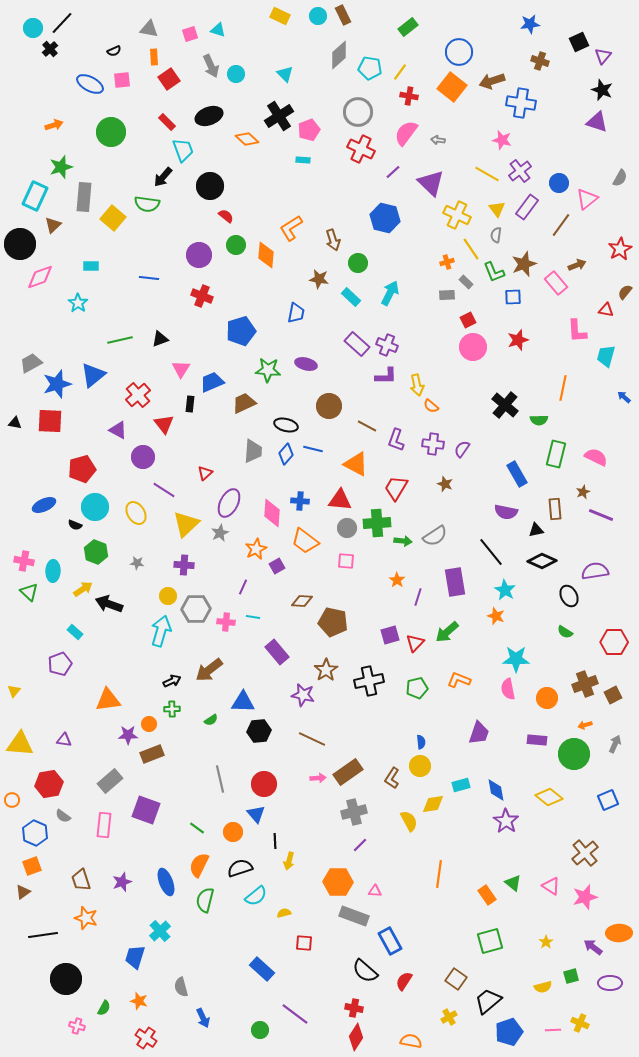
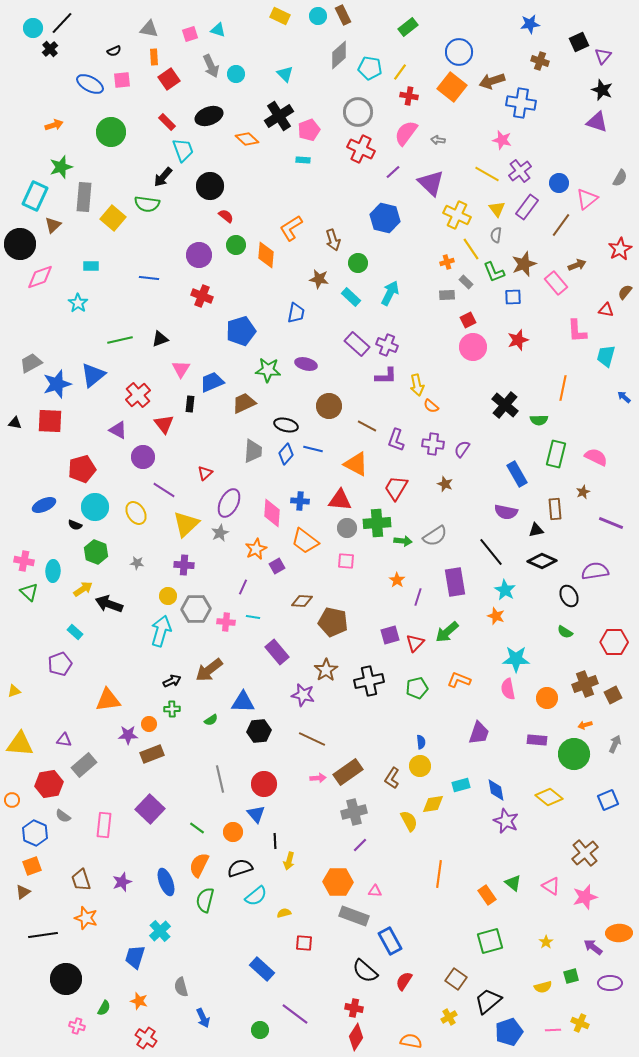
purple line at (601, 515): moved 10 px right, 8 px down
yellow triangle at (14, 691): rotated 32 degrees clockwise
gray rectangle at (110, 781): moved 26 px left, 16 px up
purple square at (146, 810): moved 4 px right, 1 px up; rotated 24 degrees clockwise
purple star at (506, 821): rotated 10 degrees counterclockwise
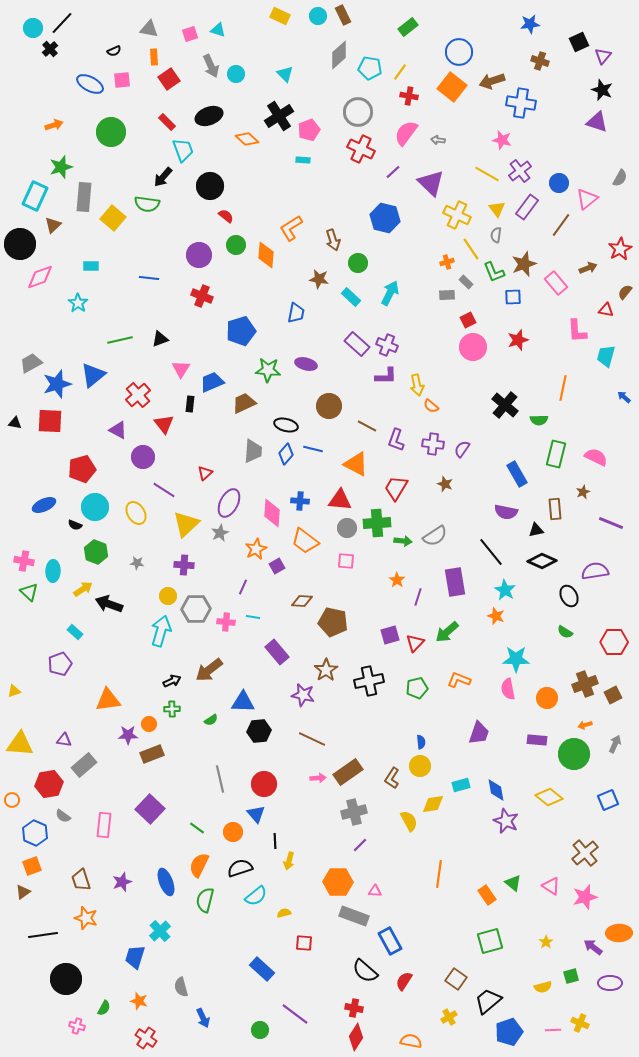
brown arrow at (577, 265): moved 11 px right, 3 px down
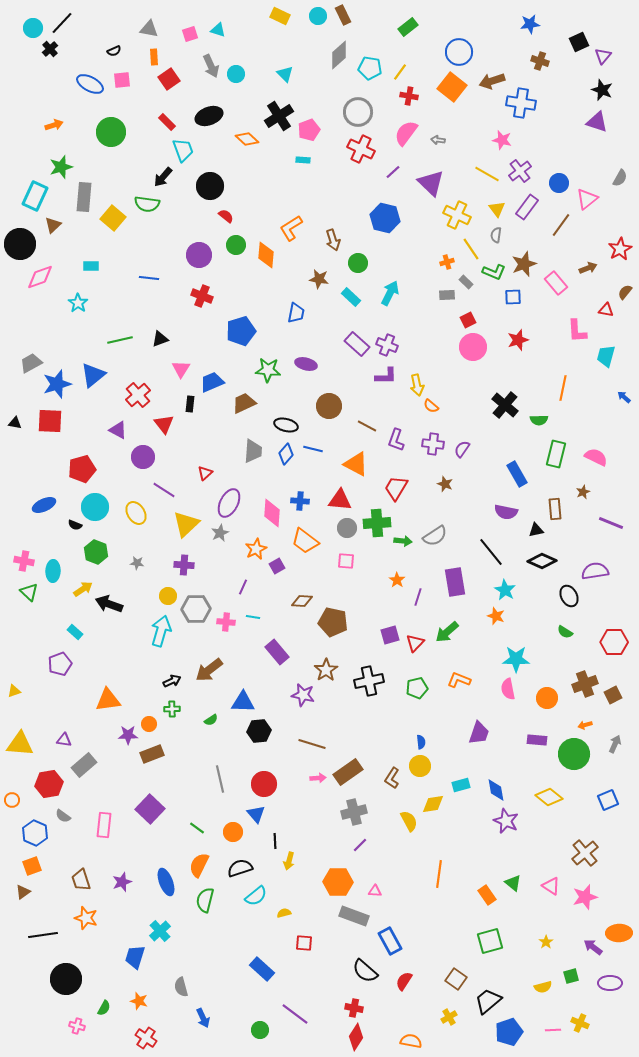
green L-shape at (494, 272): rotated 45 degrees counterclockwise
brown line at (312, 739): moved 5 px down; rotated 8 degrees counterclockwise
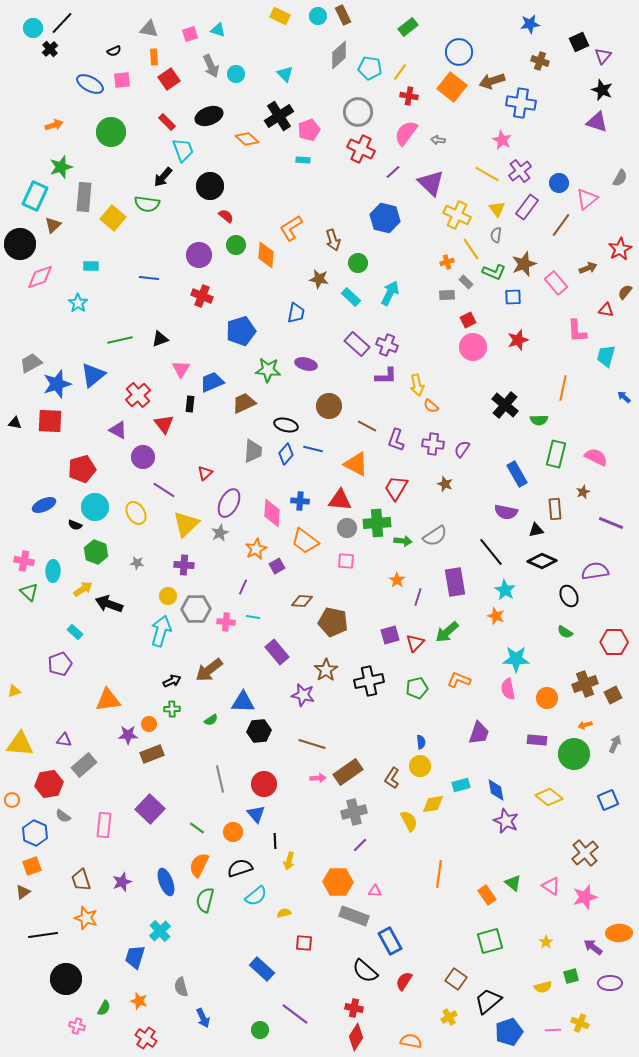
pink star at (502, 140): rotated 12 degrees clockwise
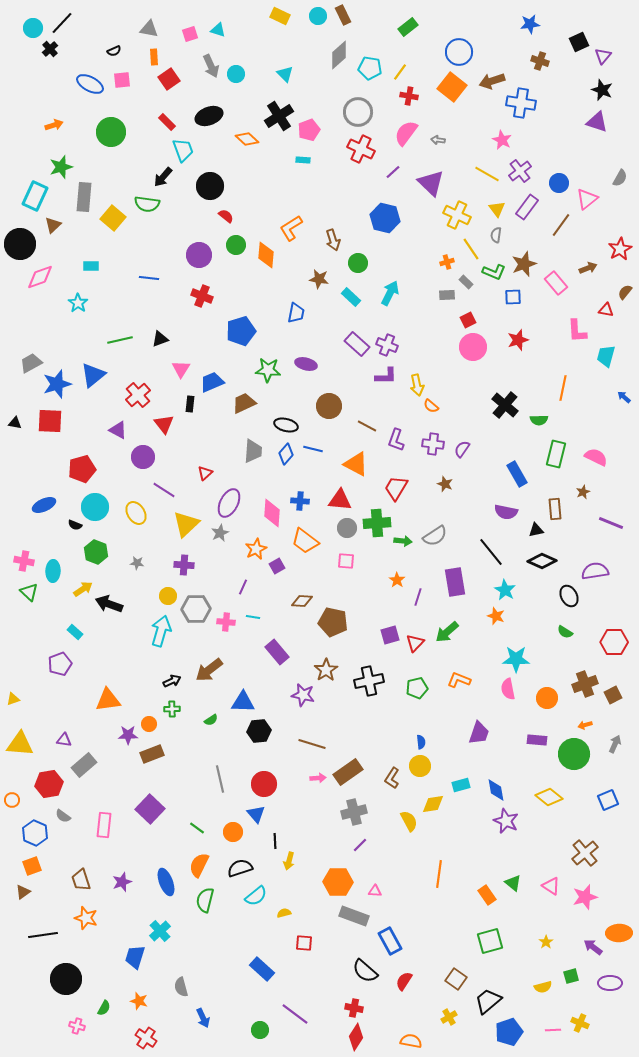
yellow triangle at (14, 691): moved 1 px left, 8 px down
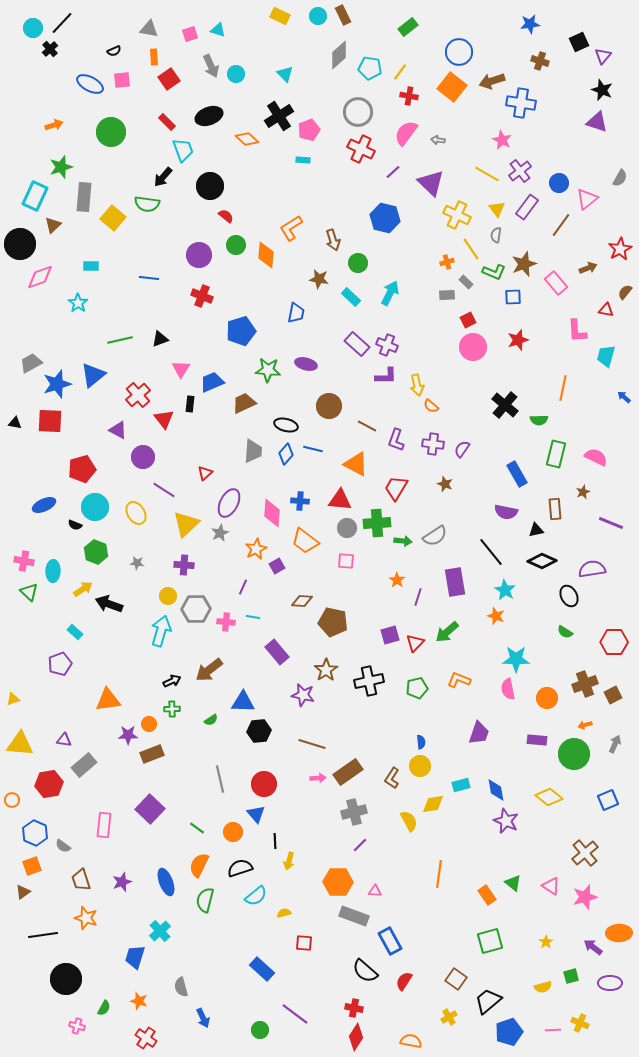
red triangle at (164, 424): moved 5 px up
purple semicircle at (595, 571): moved 3 px left, 2 px up
gray semicircle at (63, 816): moved 30 px down
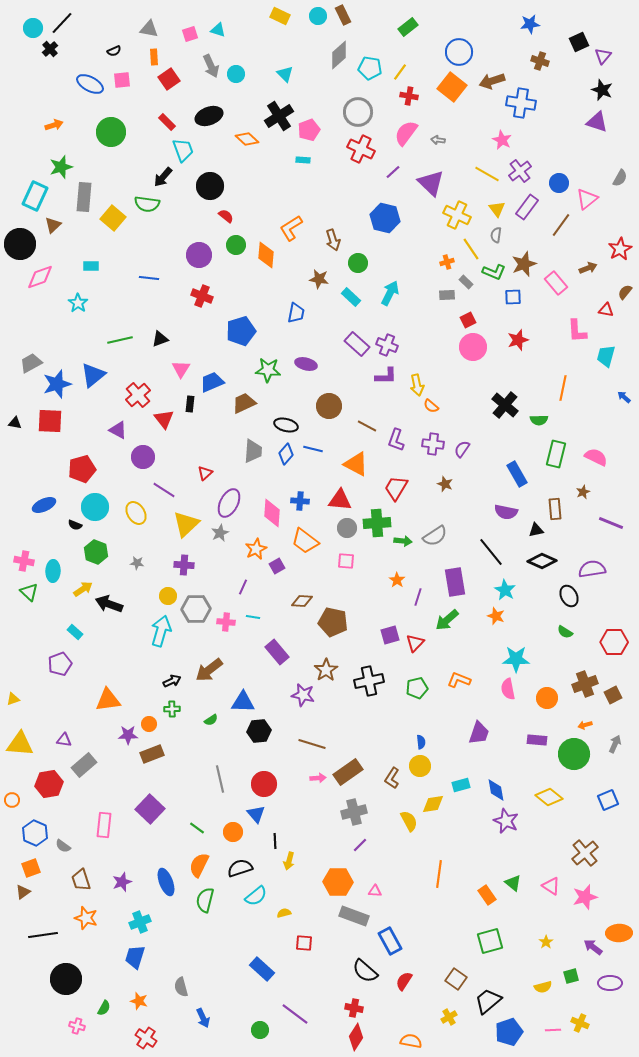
green arrow at (447, 632): moved 12 px up
orange square at (32, 866): moved 1 px left, 2 px down
cyan cross at (160, 931): moved 20 px left, 9 px up; rotated 20 degrees clockwise
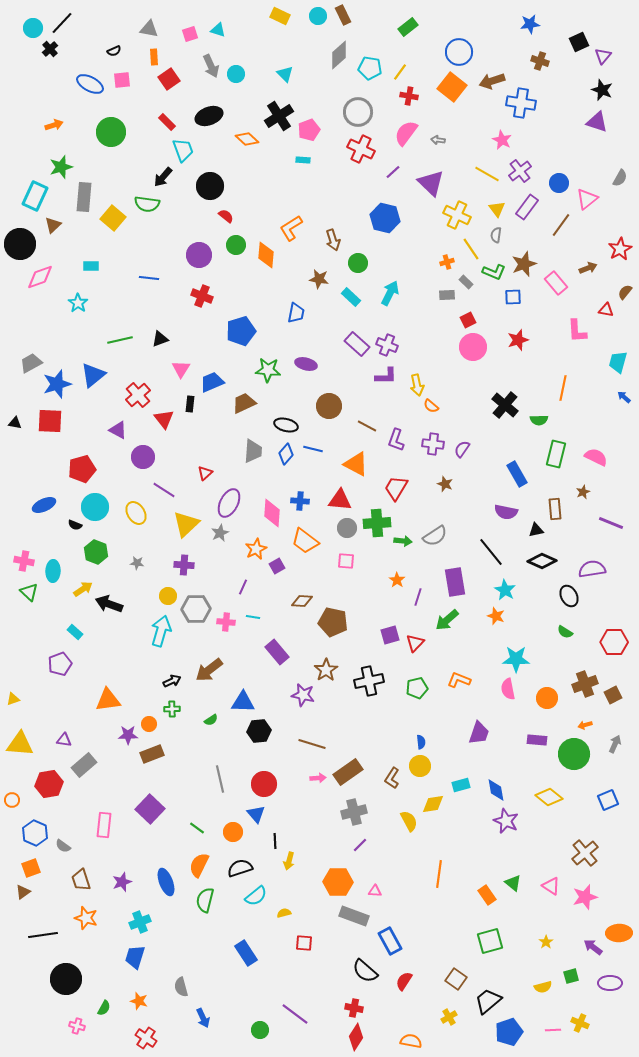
cyan trapezoid at (606, 356): moved 12 px right, 6 px down
blue rectangle at (262, 969): moved 16 px left, 16 px up; rotated 15 degrees clockwise
